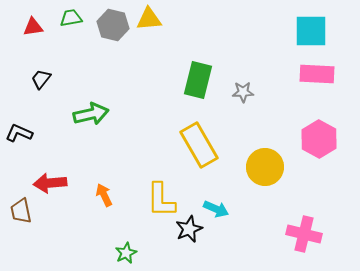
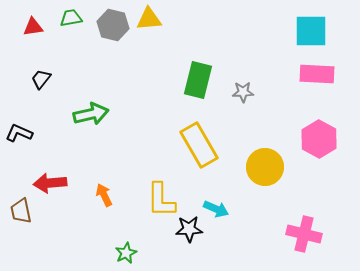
black star: rotated 20 degrees clockwise
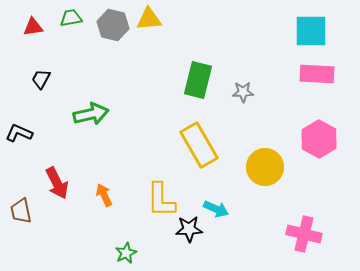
black trapezoid: rotated 10 degrees counterclockwise
red arrow: moved 7 px right; rotated 112 degrees counterclockwise
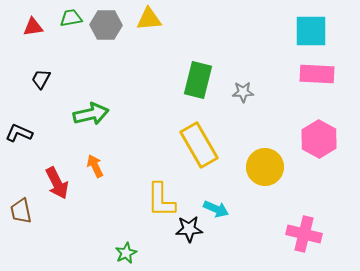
gray hexagon: moved 7 px left; rotated 12 degrees counterclockwise
orange arrow: moved 9 px left, 29 px up
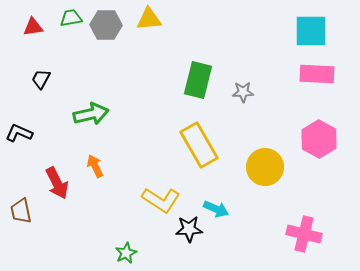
yellow L-shape: rotated 57 degrees counterclockwise
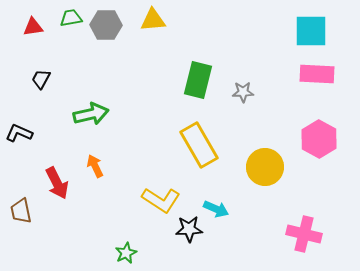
yellow triangle: moved 4 px right, 1 px down
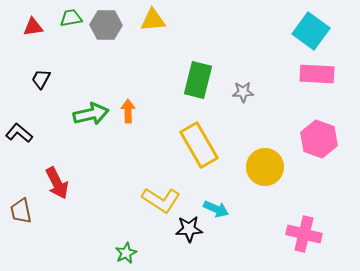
cyan square: rotated 36 degrees clockwise
black L-shape: rotated 16 degrees clockwise
pink hexagon: rotated 9 degrees counterclockwise
orange arrow: moved 33 px right, 55 px up; rotated 25 degrees clockwise
